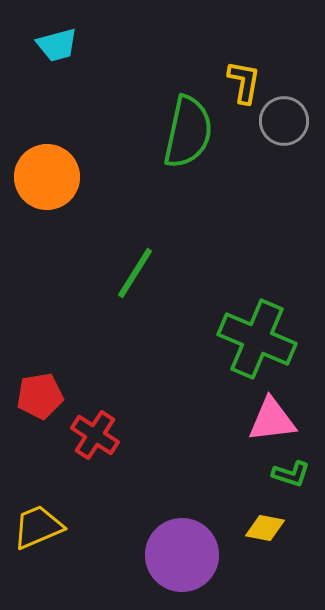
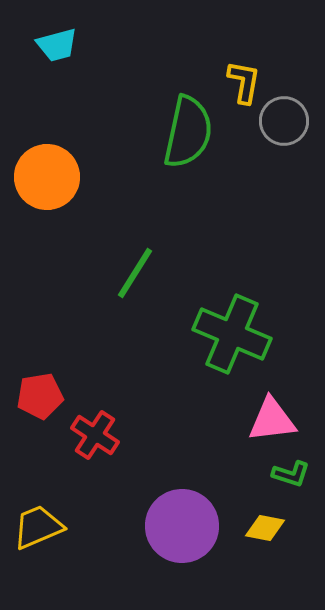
green cross: moved 25 px left, 5 px up
purple circle: moved 29 px up
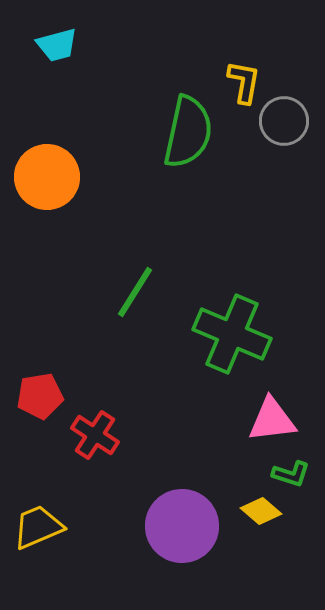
green line: moved 19 px down
yellow diamond: moved 4 px left, 17 px up; rotated 30 degrees clockwise
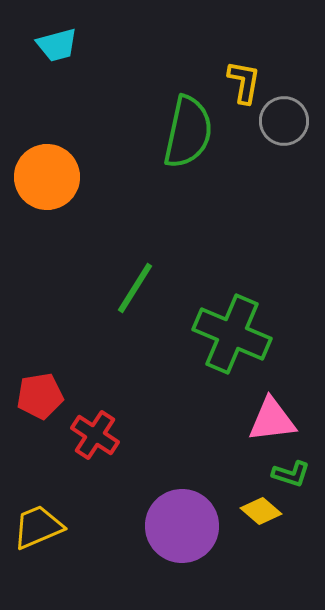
green line: moved 4 px up
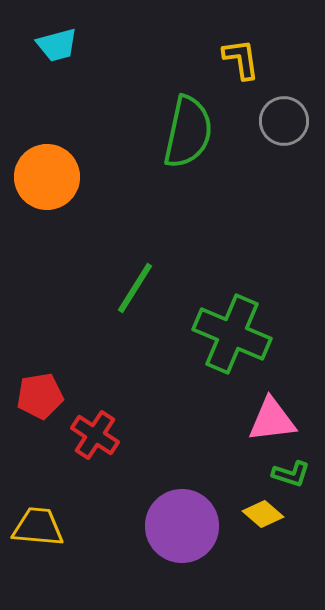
yellow L-shape: moved 3 px left, 23 px up; rotated 18 degrees counterclockwise
yellow diamond: moved 2 px right, 3 px down
yellow trapezoid: rotated 28 degrees clockwise
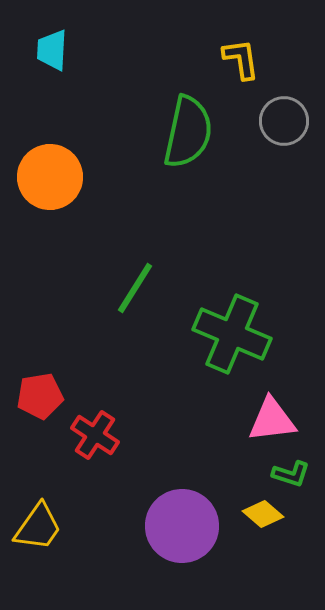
cyan trapezoid: moved 5 px left, 5 px down; rotated 108 degrees clockwise
orange circle: moved 3 px right
yellow trapezoid: rotated 120 degrees clockwise
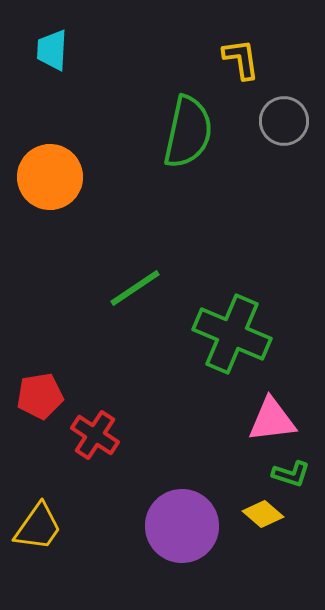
green line: rotated 24 degrees clockwise
